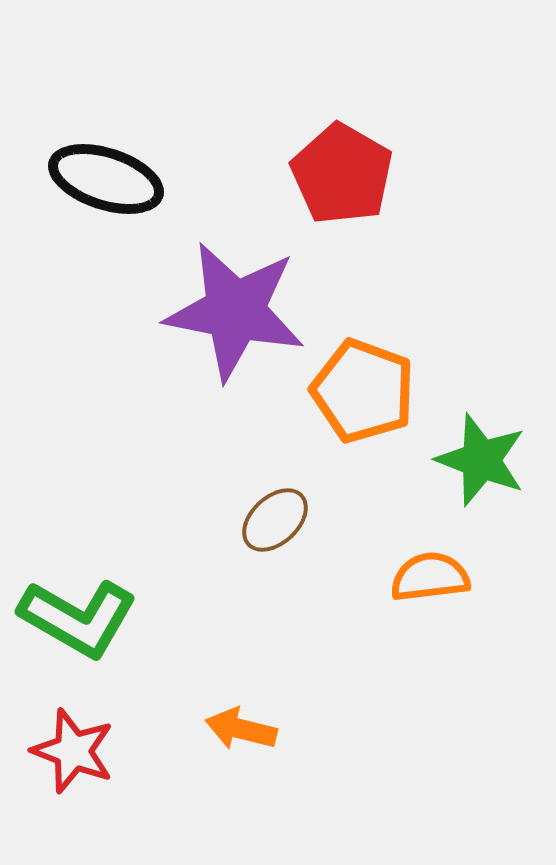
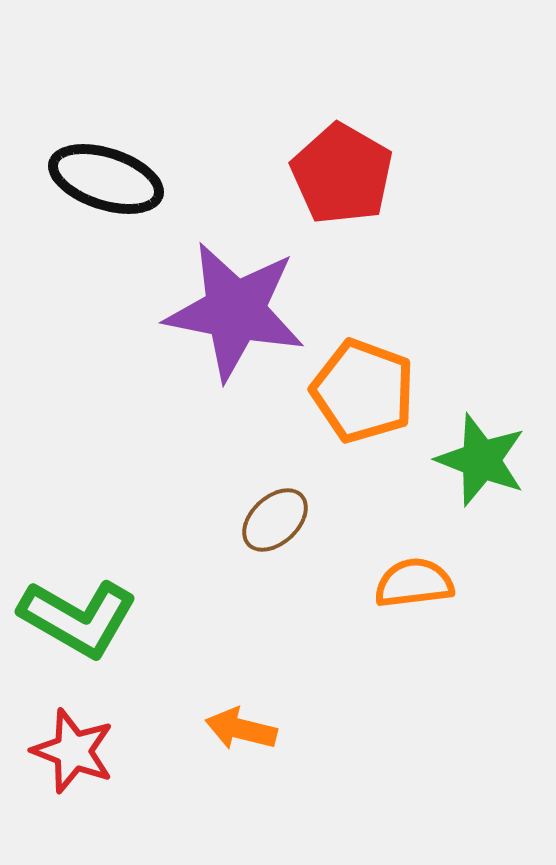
orange semicircle: moved 16 px left, 6 px down
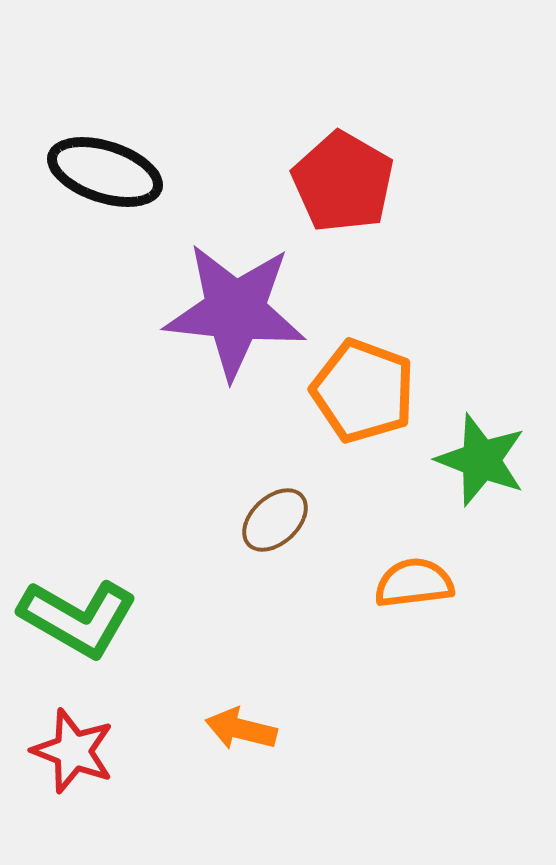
red pentagon: moved 1 px right, 8 px down
black ellipse: moved 1 px left, 7 px up
purple star: rotated 5 degrees counterclockwise
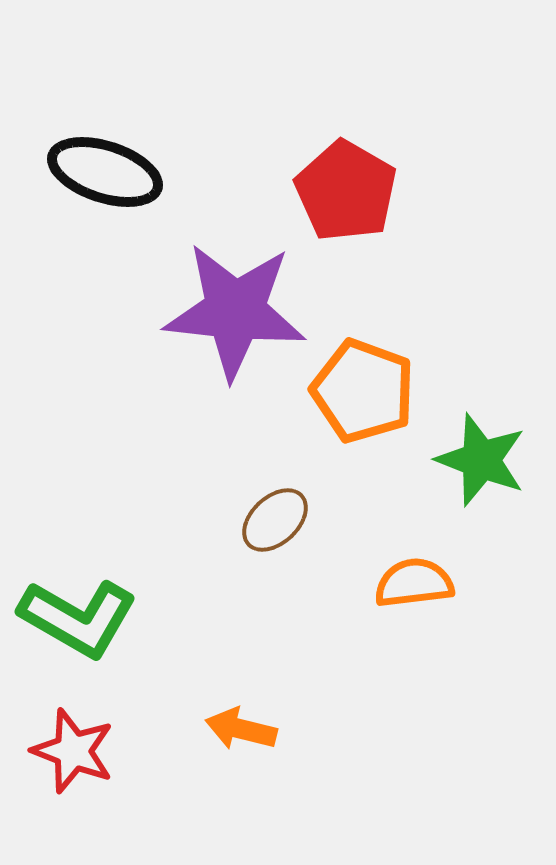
red pentagon: moved 3 px right, 9 px down
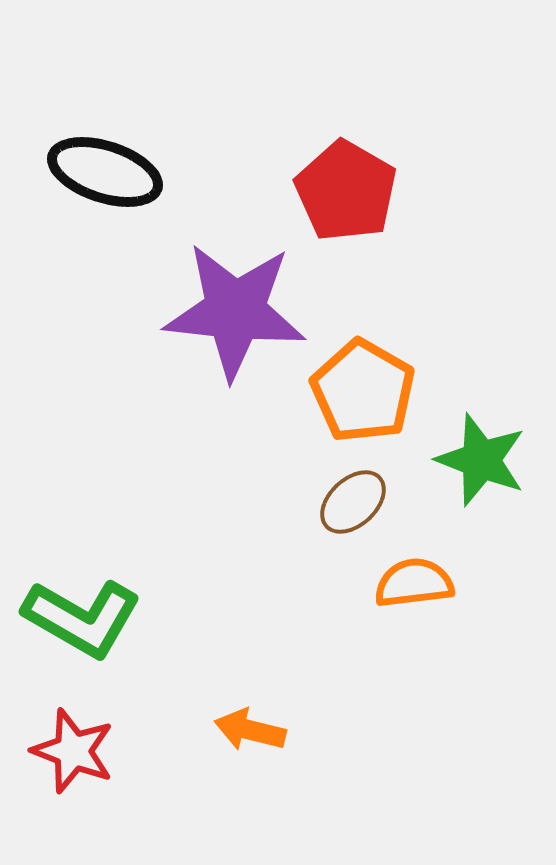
orange pentagon: rotated 10 degrees clockwise
brown ellipse: moved 78 px right, 18 px up
green L-shape: moved 4 px right
orange arrow: moved 9 px right, 1 px down
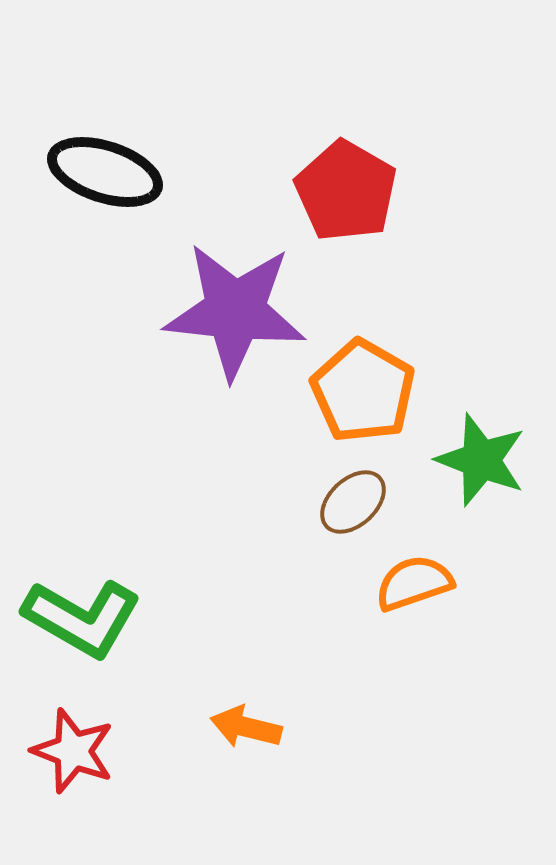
orange semicircle: rotated 12 degrees counterclockwise
orange arrow: moved 4 px left, 3 px up
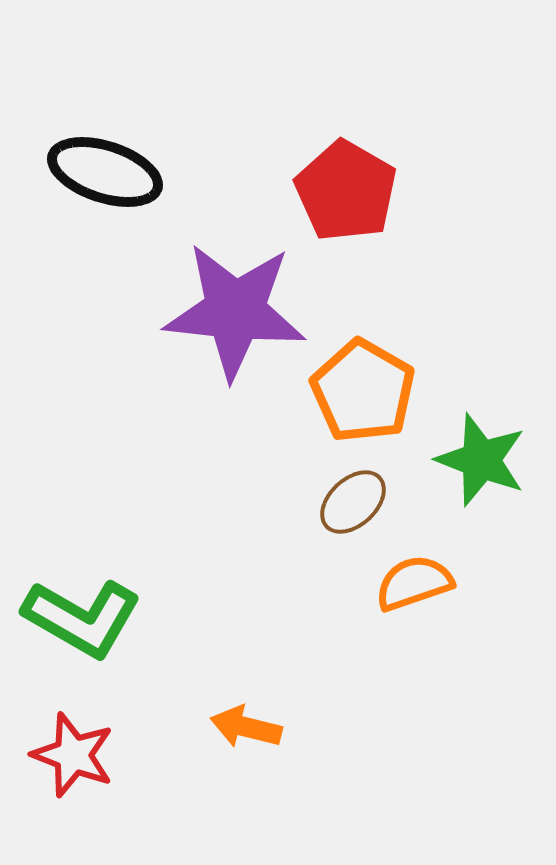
red star: moved 4 px down
